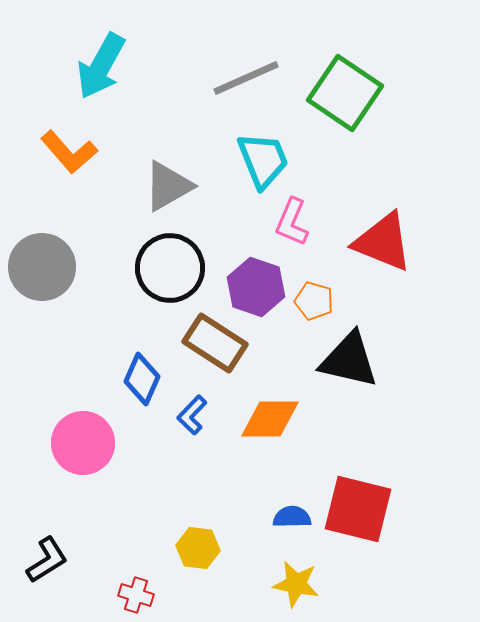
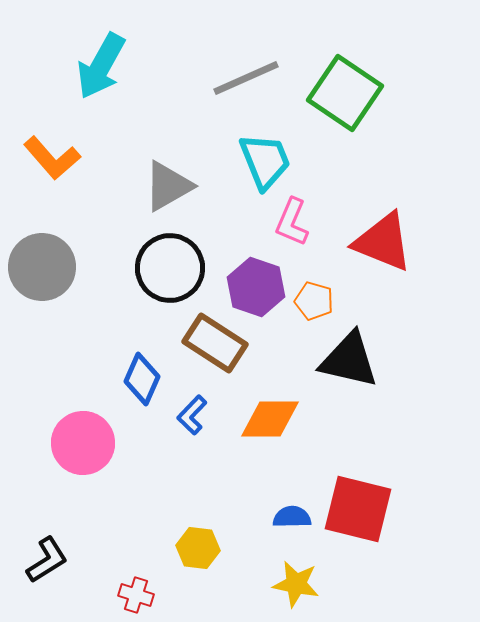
orange L-shape: moved 17 px left, 6 px down
cyan trapezoid: moved 2 px right, 1 px down
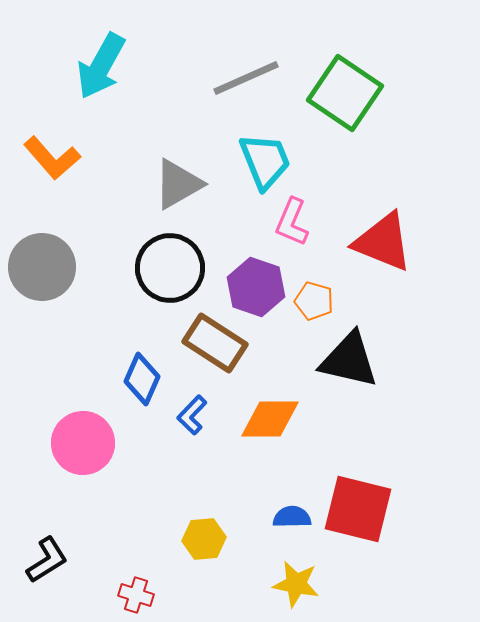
gray triangle: moved 10 px right, 2 px up
yellow hexagon: moved 6 px right, 9 px up; rotated 12 degrees counterclockwise
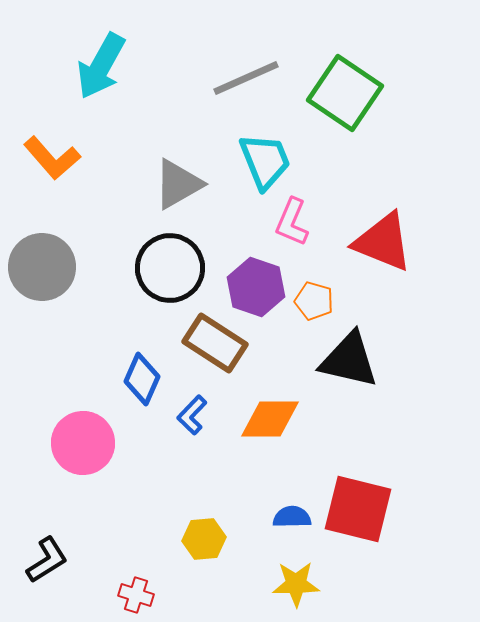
yellow star: rotated 12 degrees counterclockwise
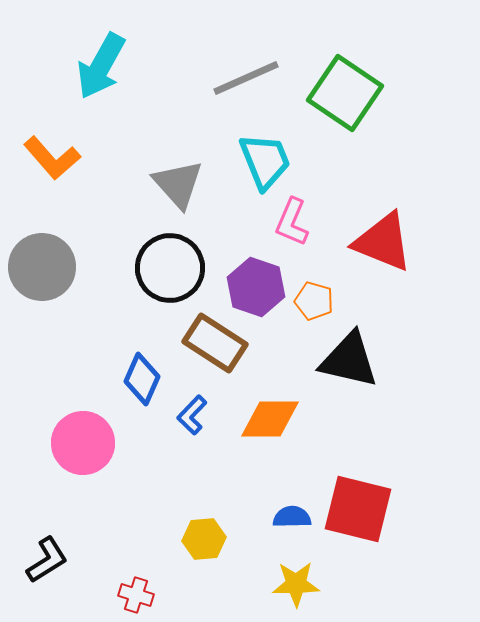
gray triangle: rotated 42 degrees counterclockwise
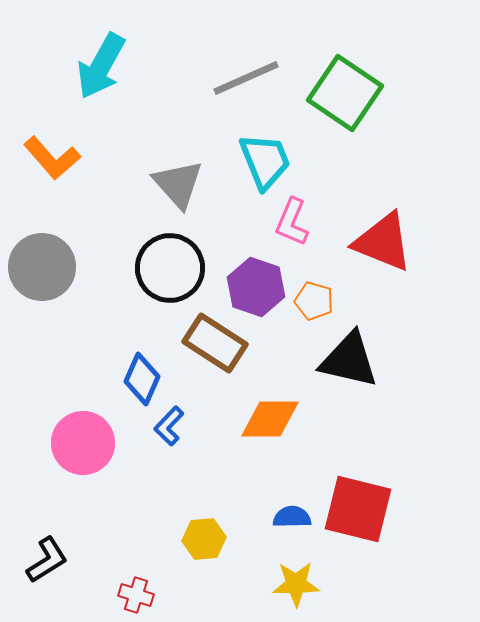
blue L-shape: moved 23 px left, 11 px down
